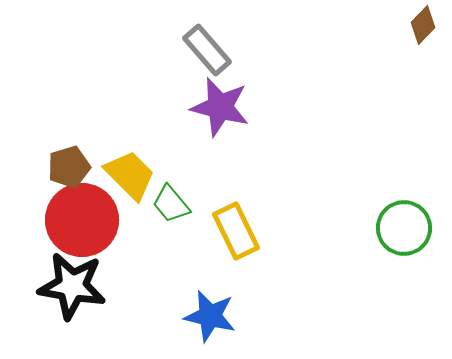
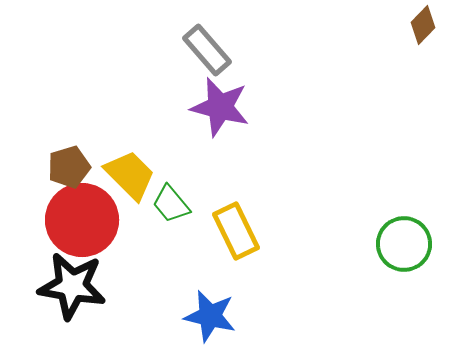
green circle: moved 16 px down
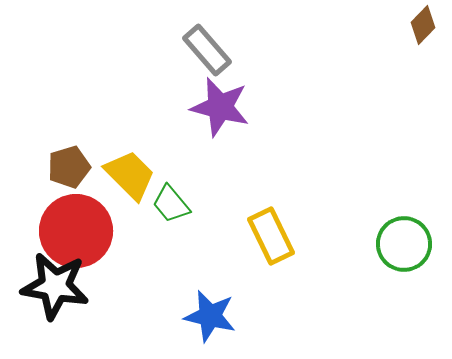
red circle: moved 6 px left, 11 px down
yellow rectangle: moved 35 px right, 5 px down
black star: moved 17 px left
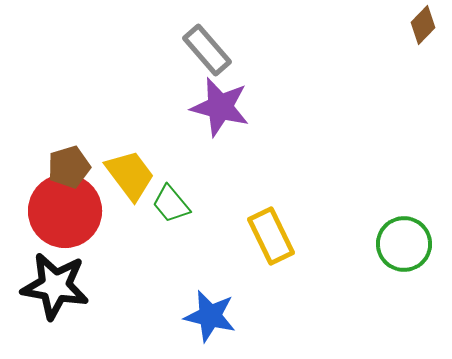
yellow trapezoid: rotated 8 degrees clockwise
red circle: moved 11 px left, 20 px up
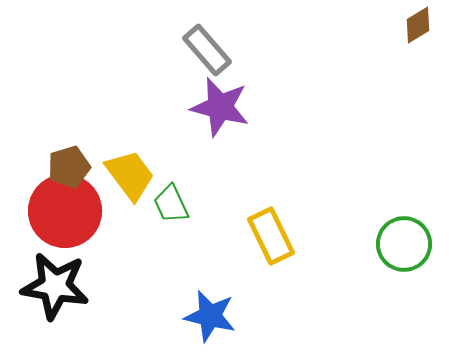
brown diamond: moved 5 px left; rotated 15 degrees clockwise
green trapezoid: rotated 15 degrees clockwise
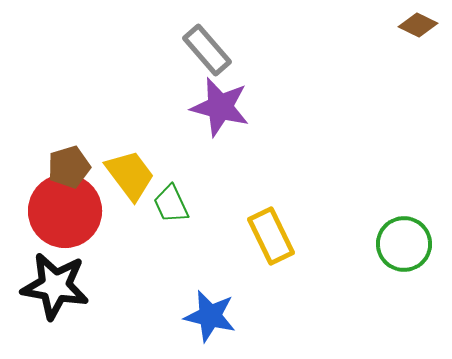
brown diamond: rotated 57 degrees clockwise
